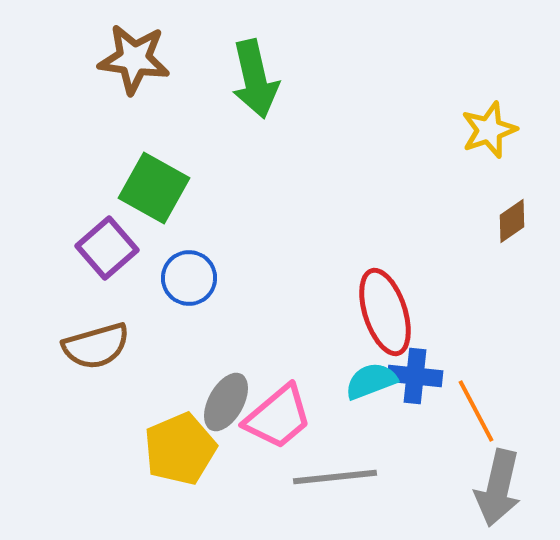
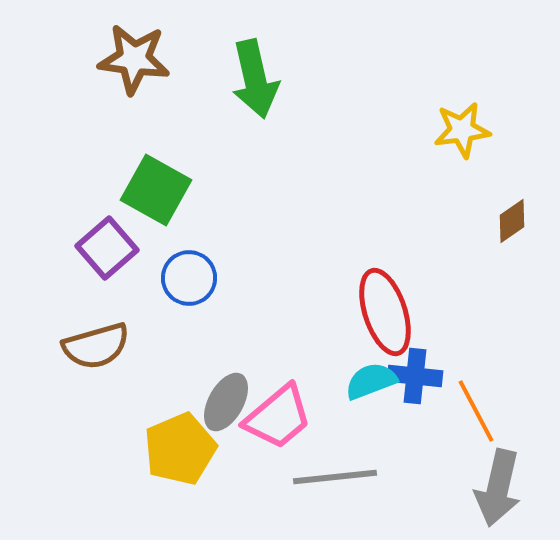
yellow star: moved 27 px left; rotated 12 degrees clockwise
green square: moved 2 px right, 2 px down
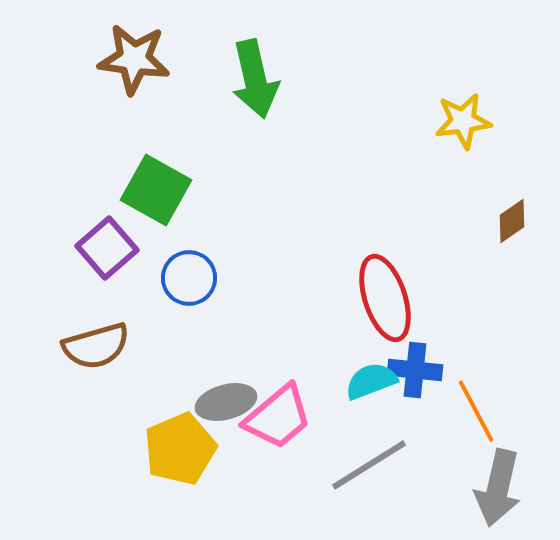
yellow star: moved 1 px right, 9 px up
red ellipse: moved 14 px up
blue cross: moved 6 px up
gray ellipse: rotated 46 degrees clockwise
gray line: moved 34 px right, 12 px up; rotated 26 degrees counterclockwise
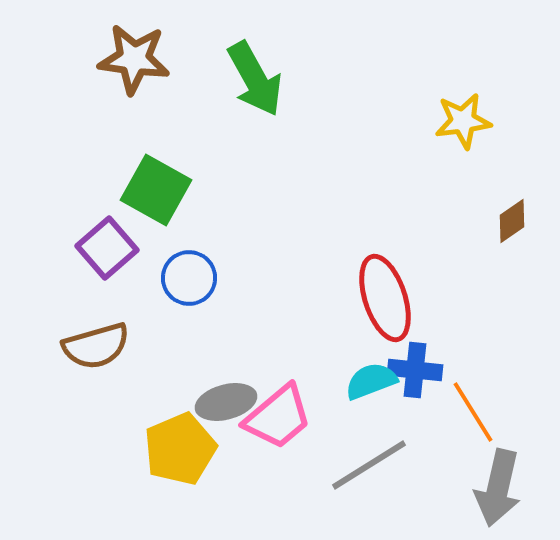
green arrow: rotated 16 degrees counterclockwise
orange line: moved 3 px left, 1 px down; rotated 4 degrees counterclockwise
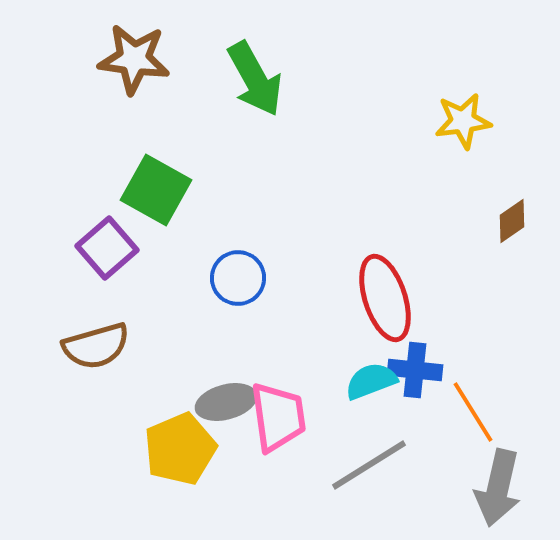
blue circle: moved 49 px right
pink trapezoid: rotated 58 degrees counterclockwise
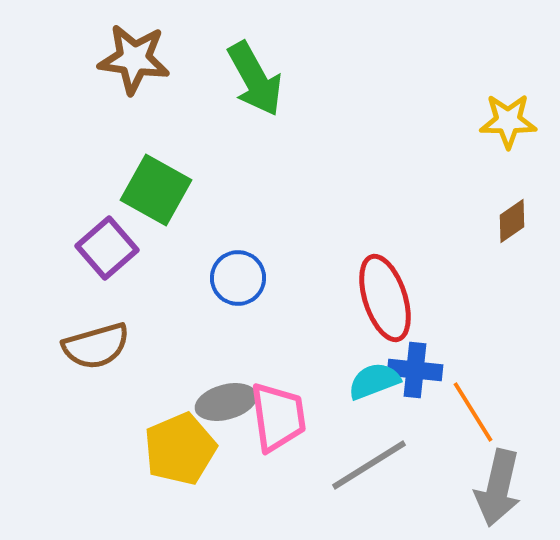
yellow star: moved 45 px right; rotated 8 degrees clockwise
cyan semicircle: moved 3 px right
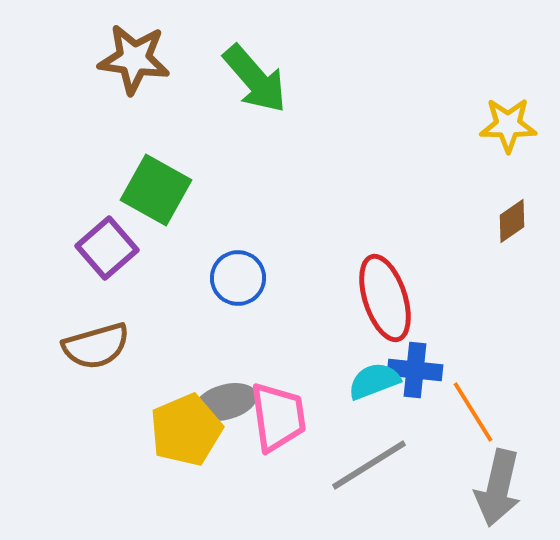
green arrow: rotated 12 degrees counterclockwise
yellow star: moved 4 px down
yellow pentagon: moved 6 px right, 19 px up
